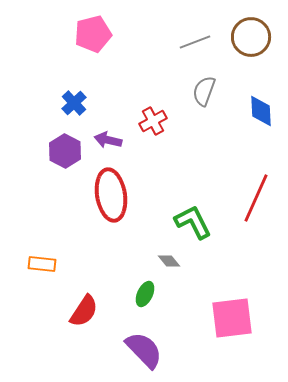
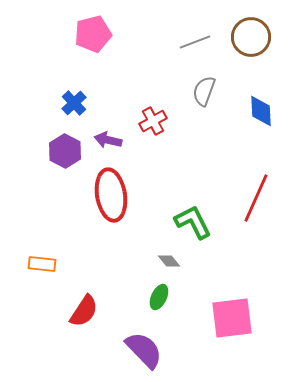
green ellipse: moved 14 px right, 3 px down
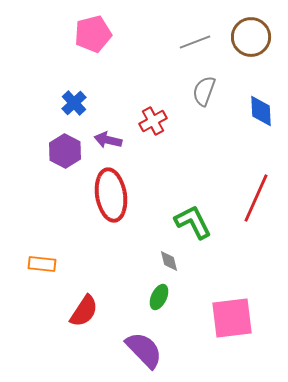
gray diamond: rotated 25 degrees clockwise
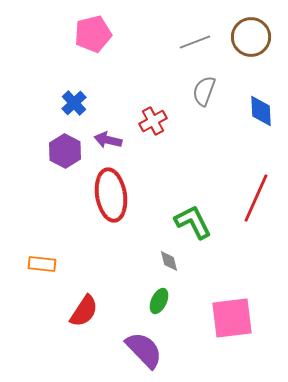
green ellipse: moved 4 px down
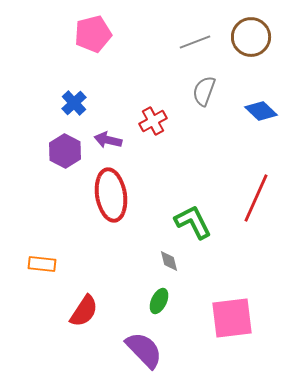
blue diamond: rotated 44 degrees counterclockwise
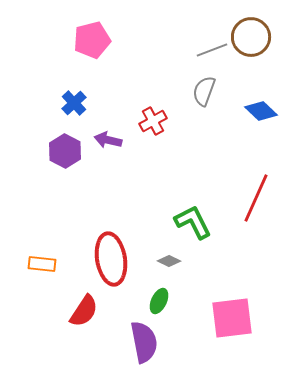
pink pentagon: moved 1 px left, 6 px down
gray line: moved 17 px right, 8 px down
red ellipse: moved 64 px down
gray diamond: rotated 50 degrees counterclockwise
purple semicircle: moved 8 px up; rotated 33 degrees clockwise
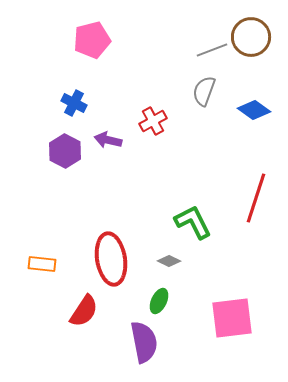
blue cross: rotated 20 degrees counterclockwise
blue diamond: moved 7 px left, 1 px up; rotated 8 degrees counterclockwise
red line: rotated 6 degrees counterclockwise
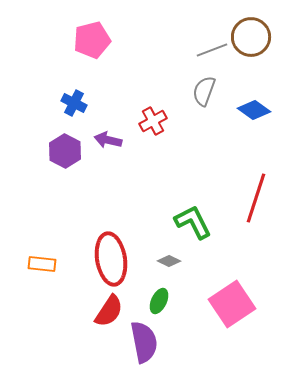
red semicircle: moved 25 px right
pink square: moved 14 px up; rotated 27 degrees counterclockwise
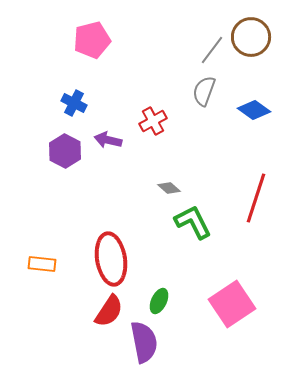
gray line: rotated 32 degrees counterclockwise
gray diamond: moved 73 px up; rotated 15 degrees clockwise
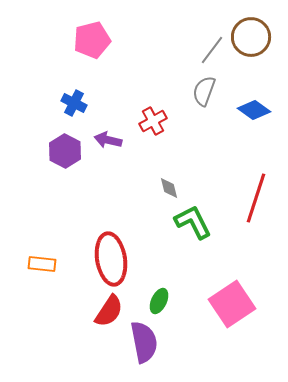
gray diamond: rotated 35 degrees clockwise
